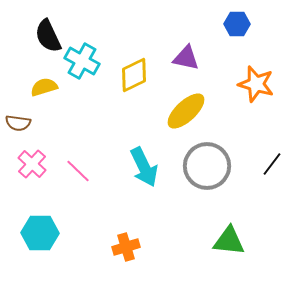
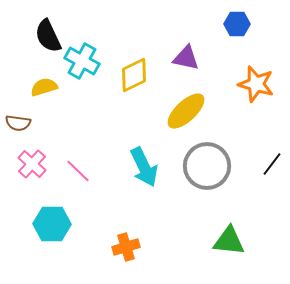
cyan hexagon: moved 12 px right, 9 px up
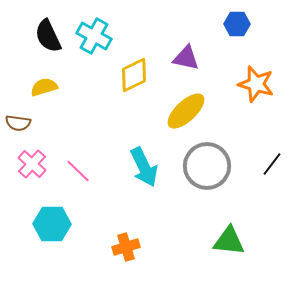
cyan cross: moved 12 px right, 25 px up
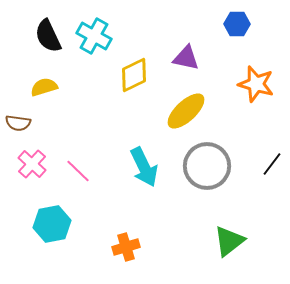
cyan hexagon: rotated 12 degrees counterclockwise
green triangle: rotated 44 degrees counterclockwise
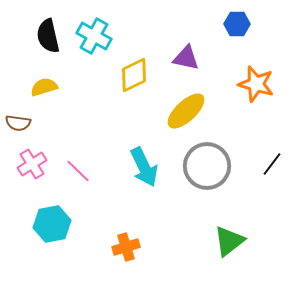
black semicircle: rotated 12 degrees clockwise
pink cross: rotated 16 degrees clockwise
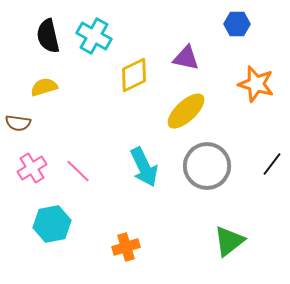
pink cross: moved 4 px down
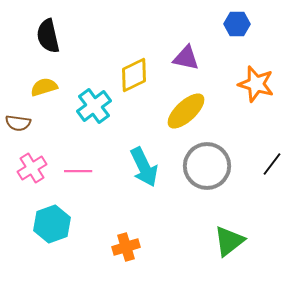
cyan cross: moved 70 px down; rotated 24 degrees clockwise
pink line: rotated 44 degrees counterclockwise
cyan hexagon: rotated 9 degrees counterclockwise
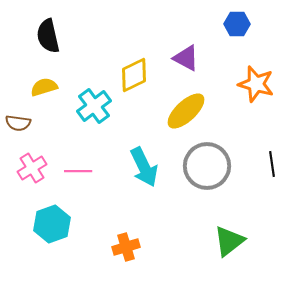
purple triangle: rotated 16 degrees clockwise
black line: rotated 45 degrees counterclockwise
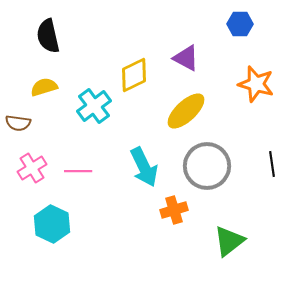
blue hexagon: moved 3 px right
cyan hexagon: rotated 15 degrees counterclockwise
orange cross: moved 48 px right, 37 px up
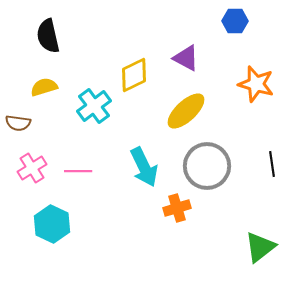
blue hexagon: moved 5 px left, 3 px up
orange cross: moved 3 px right, 2 px up
green triangle: moved 31 px right, 6 px down
